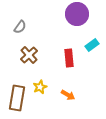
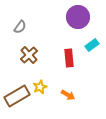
purple circle: moved 1 px right, 3 px down
brown rectangle: moved 2 px up; rotated 50 degrees clockwise
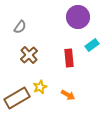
brown rectangle: moved 2 px down
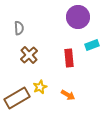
gray semicircle: moved 1 px left, 1 px down; rotated 40 degrees counterclockwise
cyan rectangle: rotated 16 degrees clockwise
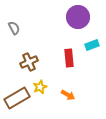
gray semicircle: moved 5 px left; rotated 24 degrees counterclockwise
brown cross: moved 7 px down; rotated 18 degrees clockwise
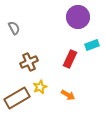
red rectangle: moved 1 px right, 1 px down; rotated 30 degrees clockwise
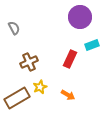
purple circle: moved 2 px right
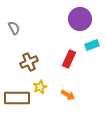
purple circle: moved 2 px down
red rectangle: moved 1 px left
brown rectangle: rotated 30 degrees clockwise
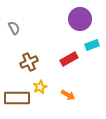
red rectangle: rotated 36 degrees clockwise
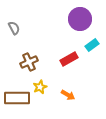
cyan rectangle: rotated 16 degrees counterclockwise
